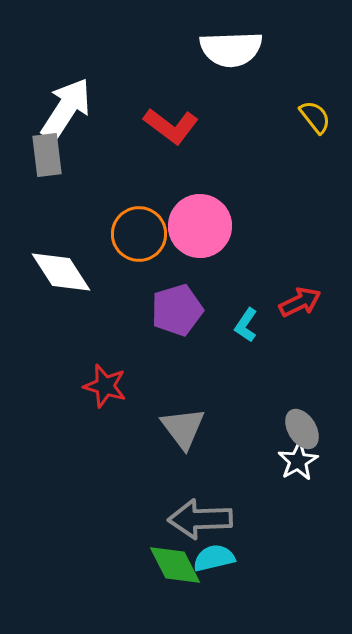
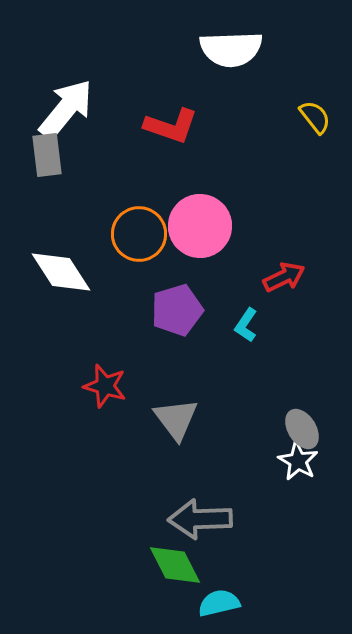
white arrow: rotated 6 degrees clockwise
red L-shape: rotated 18 degrees counterclockwise
red arrow: moved 16 px left, 25 px up
gray triangle: moved 7 px left, 9 px up
white star: rotated 12 degrees counterclockwise
cyan semicircle: moved 5 px right, 45 px down
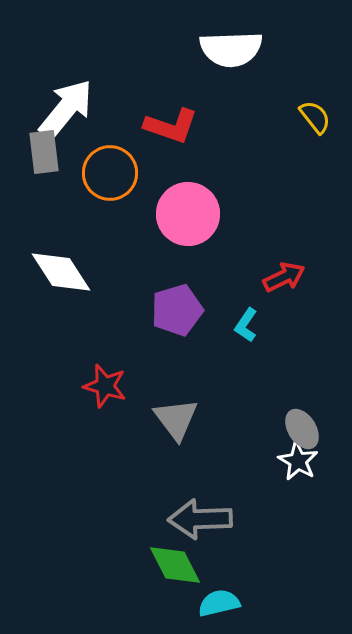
gray rectangle: moved 3 px left, 3 px up
pink circle: moved 12 px left, 12 px up
orange circle: moved 29 px left, 61 px up
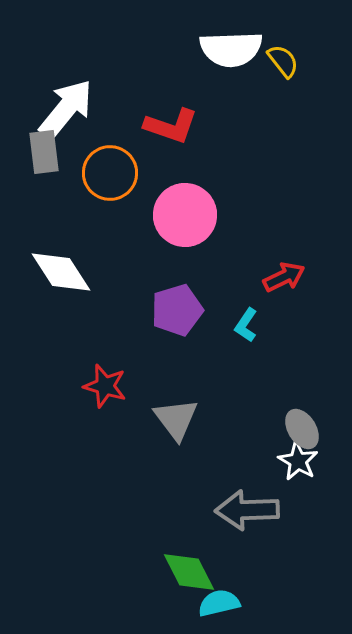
yellow semicircle: moved 32 px left, 56 px up
pink circle: moved 3 px left, 1 px down
gray arrow: moved 47 px right, 9 px up
green diamond: moved 14 px right, 7 px down
